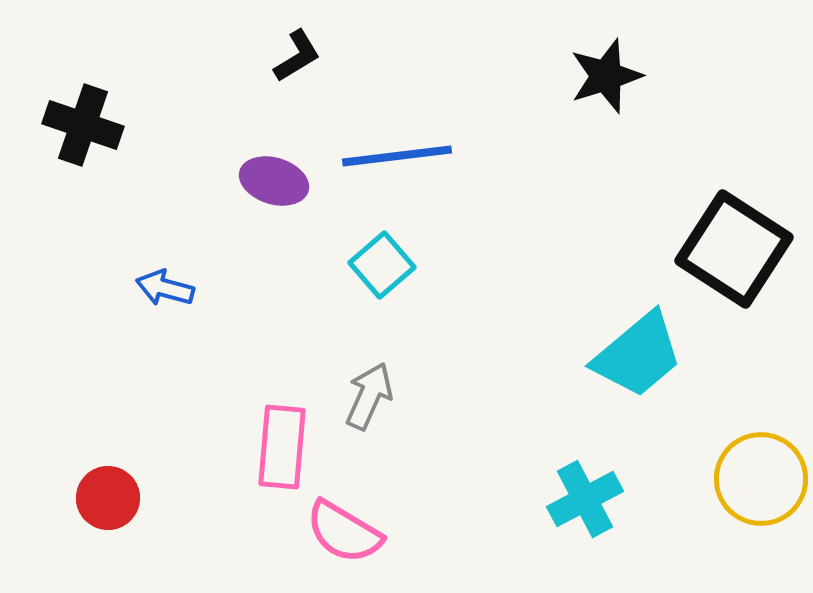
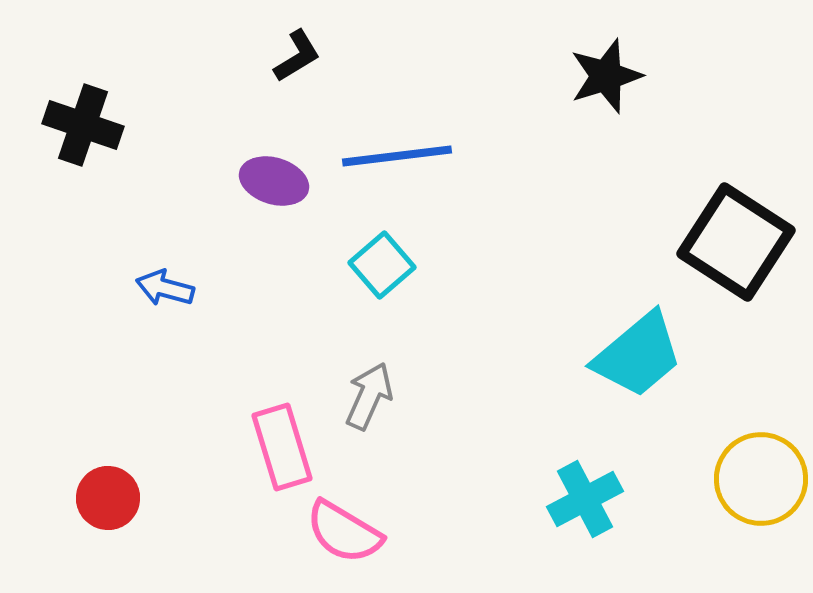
black square: moved 2 px right, 7 px up
pink rectangle: rotated 22 degrees counterclockwise
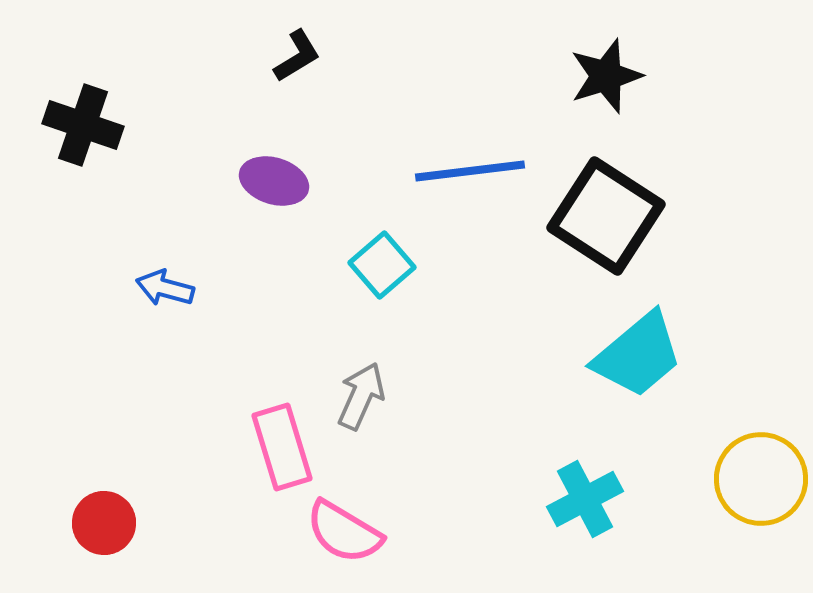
blue line: moved 73 px right, 15 px down
black square: moved 130 px left, 26 px up
gray arrow: moved 8 px left
red circle: moved 4 px left, 25 px down
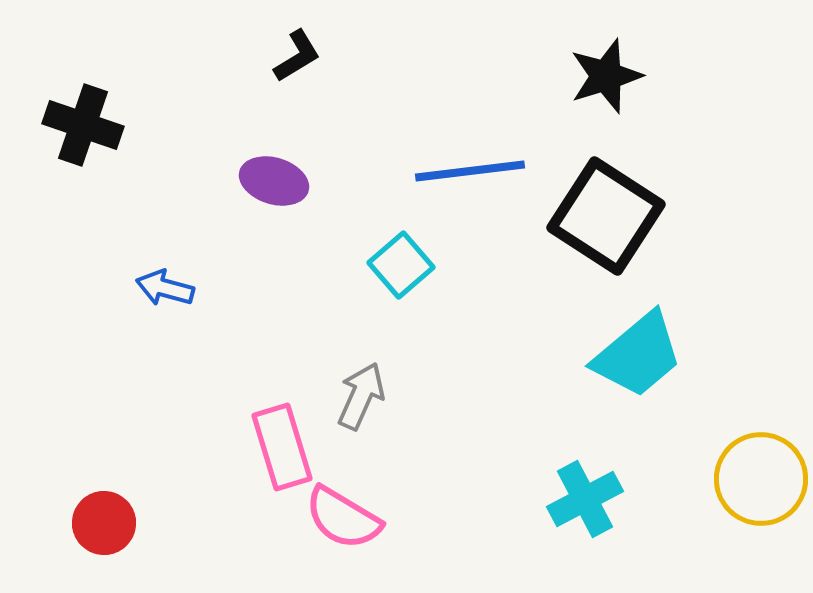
cyan square: moved 19 px right
pink semicircle: moved 1 px left, 14 px up
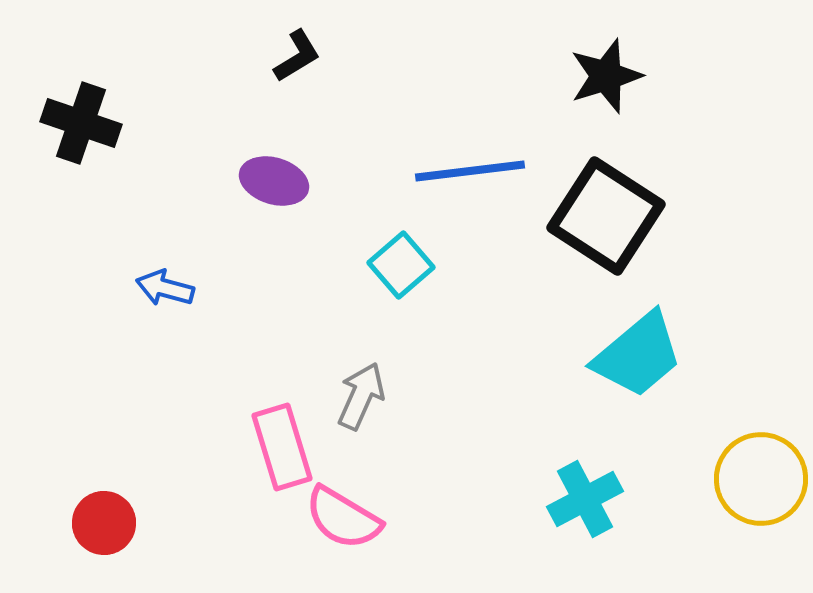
black cross: moved 2 px left, 2 px up
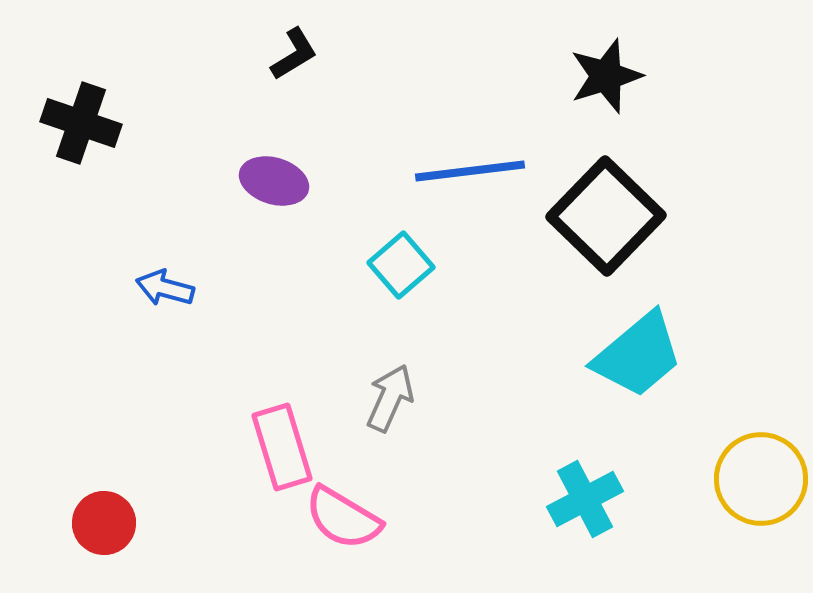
black L-shape: moved 3 px left, 2 px up
black square: rotated 11 degrees clockwise
gray arrow: moved 29 px right, 2 px down
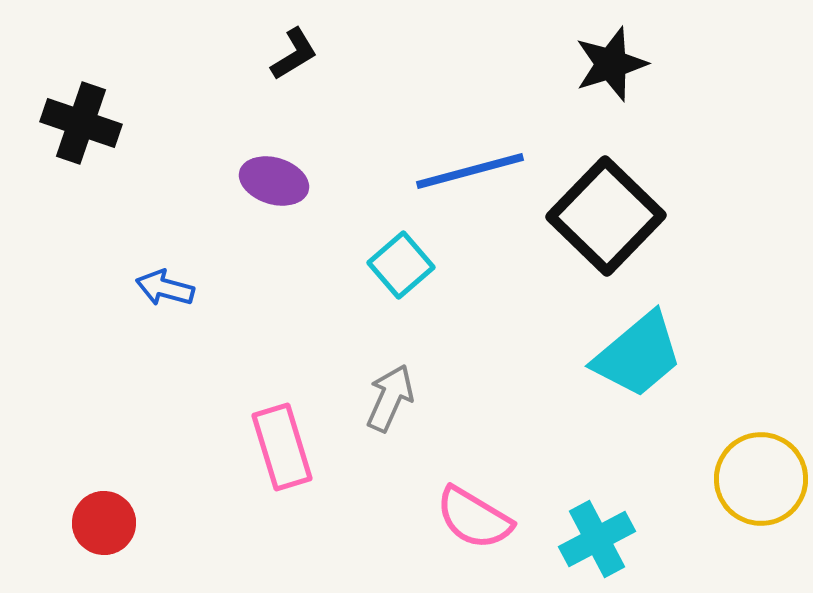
black star: moved 5 px right, 12 px up
blue line: rotated 8 degrees counterclockwise
cyan cross: moved 12 px right, 40 px down
pink semicircle: moved 131 px right
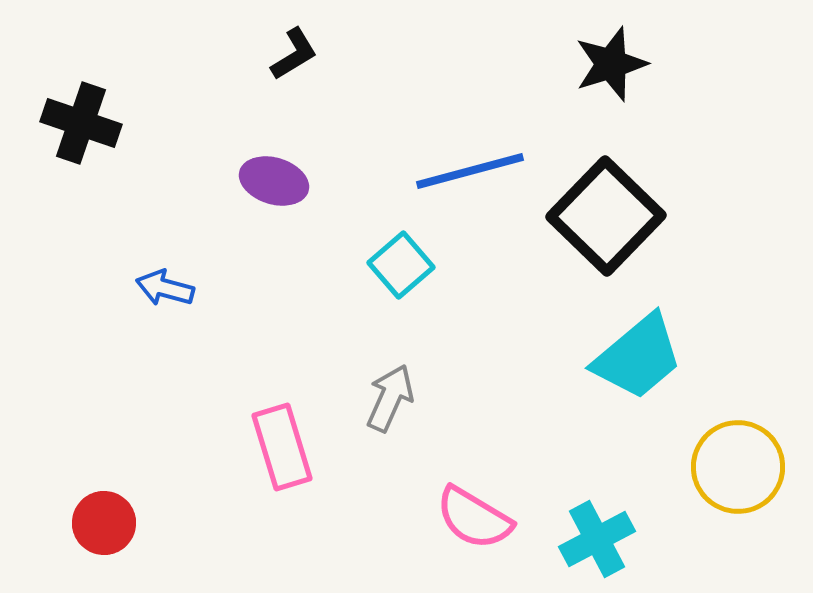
cyan trapezoid: moved 2 px down
yellow circle: moved 23 px left, 12 px up
